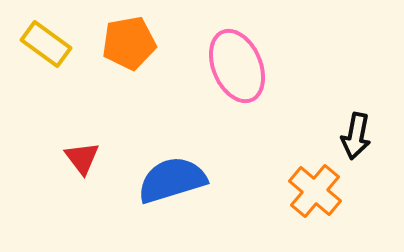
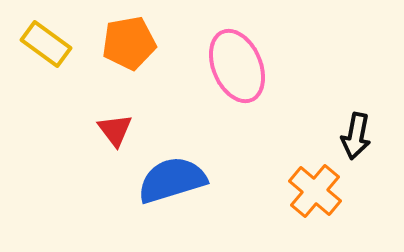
red triangle: moved 33 px right, 28 px up
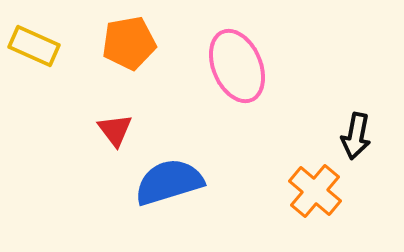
yellow rectangle: moved 12 px left, 2 px down; rotated 12 degrees counterclockwise
blue semicircle: moved 3 px left, 2 px down
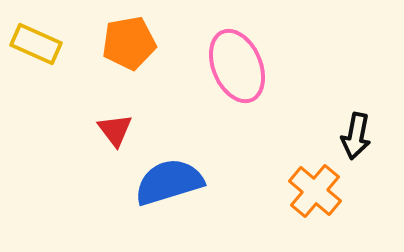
yellow rectangle: moved 2 px right, 2 px up
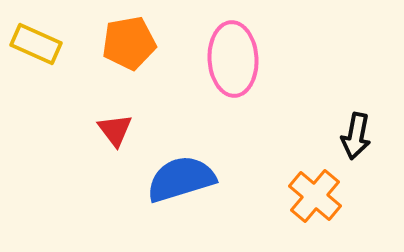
pink ellipse: moved 4 px left, 7 px up; rotated 20 degrees clockwise
blue semicircle: moved 12 px right, 3 px up
orange cross: moved 5 px down
